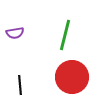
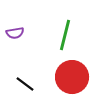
black line: moved 5 px right, 1 px up; rotated 48 degrees counterclockwise
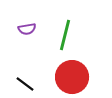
purple semicircle: moved 12 px right, 4 px up
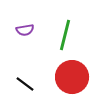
purple semicircle: moved 2 px left, 1 px down
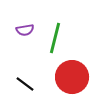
green line: moved 10 px left, 3 px down
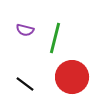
purple semicircle: rotated 24 degrees clockwise
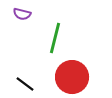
purple semicircle: moved 3 px left, 16 px up
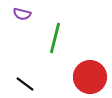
red circle: moved 18 px right
